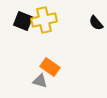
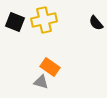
black square: moved 8 px left, 1 px down
gray triangle: moved 1 px right, 1 px down
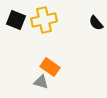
black square: moved 1 px right, 2 px up
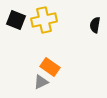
black semicircle: moved 1 px left, 2 px down; rotated 49 degrees clockwise
gray triangle: rotated 42 degrees counterclockwise
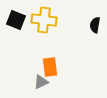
yellow cross: rotated 20 degrees clockwise
orange rectangle: rotated 48 degrees clockwise
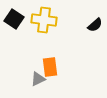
black square: moved 2 px left, 1 px up; rotated 12 degrees clockwise
black semicircle: rotated 140 degrees counterclockwise
gray triangle: moved 3 px left, 3 px up
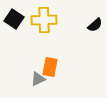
yellow cross: rotated 10 degrees counterclockwise
orange rectangle: rotated 18 degrees clockwise
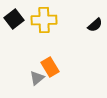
black square: rotated 18 degrees clockwise
orange rectangle: rotated 42 degrees counterclockwise
gray triangle: moved 1 px left, 1 px up; rotated 14 degrees counterclockwise
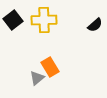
black square: moved 1 px left, 1 px down
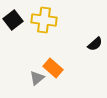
yellow cross: rotated 10 degrees clockwise
black semicircle: moved 19 px down
orange rectangle: moved 3 px right, 1 px down; rotated 18 degrees counterclockwise
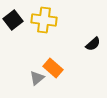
black semicircle: moved 2 px left
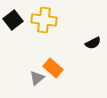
black semicircle: moved 1 px up; rotated 14 degrees clockwise
